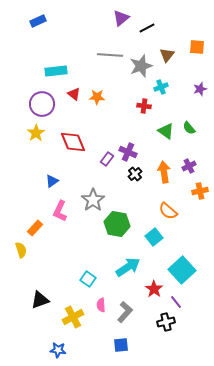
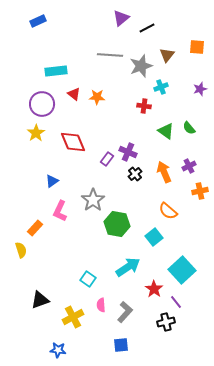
orange arrow at (164, 172): rotated 15 degrees counterclockwise
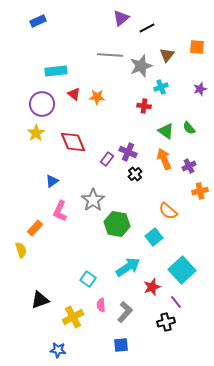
orange arrow at (164, 172): moved 13 px up
red star at (154, 289): moved 2 px left, 2 px up; rotated 18 degrees clockwise
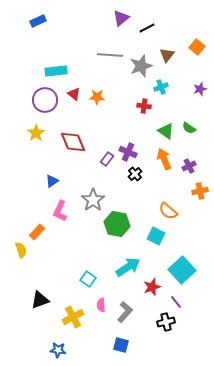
orange square at (197, 47): rotated 35 degrees clockwise
purple circle at (42, 104): moved 3 px right, 4 px up
green semicircle at (189, 128): rotated 16 degrees counterclockwise
orange rectangle at (35, 228): moved 2 px right, 4 px down
cyan square at (154, 237): moved 2 px right, 1 px up; rotated 24 degrees counterclockwise
blue square at (121, 345): rotated 21 degrees clockwise
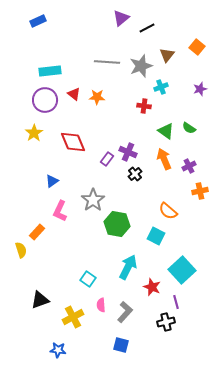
gray line at (110, 55): moved 3 px left, 7 px down
cyan rectangle at (56, 71): moved 6 px left
yellow star at (36, 133): moved 2 px left
cyan arrow at (128, 267): rotated 30 degrees counterclockwise
red star at (152, 287): rotated 30 degrees counterclockwise
purple line at (176, 302): rotated 24 degrees clockwise
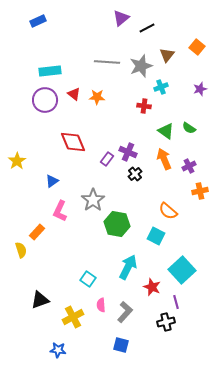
yellow star at (34, 133): moved 17 px left, 28 px down
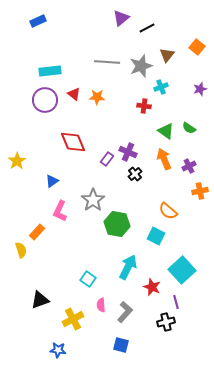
yellow cross at (73, 317): moved 2 px down
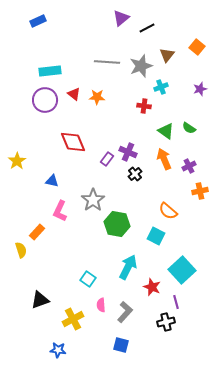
blue triangle at (52, 181): rotated 48 degrees clockwise
